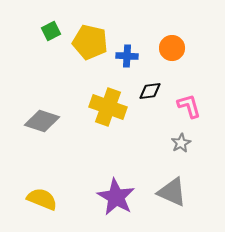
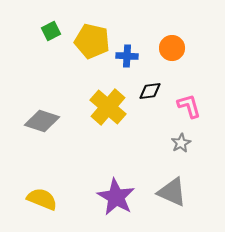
yellow pentagon: moved 2 px right, 1 px up
yellow cross: rotated 21 degrees clockwise
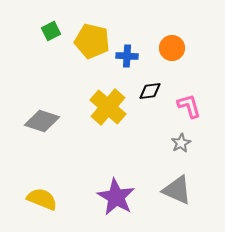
gray triangle: moved 5 px right, 2 px up
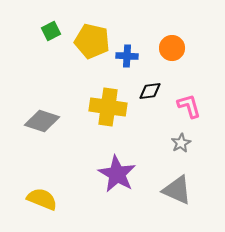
yellow cross: rotated 33 degrees counterclockwise
purple star: moved 1 px right, 23 px up
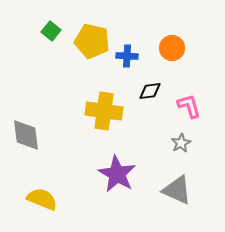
green square: rotated 24 degrees counterclockwise
yellow cross: moved 4 px left, 4 px down
gray diamond: moved 16 px left, 14 px down; rotated 64 degrees clockwise
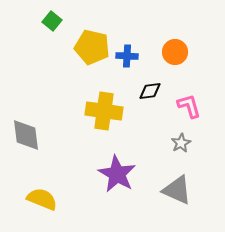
green square: moved 1 px right, 10 px up
yellow pentagon: moved 6 px down
orange circle: moved 3 px right, 4 px down
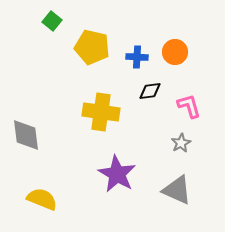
blue cross: moved 10 px right, 1 px down
yellow cross: moved 3 px left, 1 px down
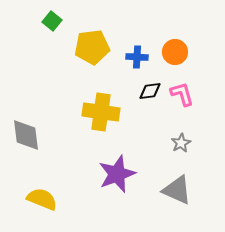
yellow pentagon: rotated 20 degrees counterclockwise
pink L-shape: moved 7 px left, 12 px up
purple star: rotated 21 degrees clockwise
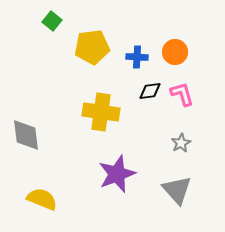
gray triangle: rotated 24 degrees clockwise
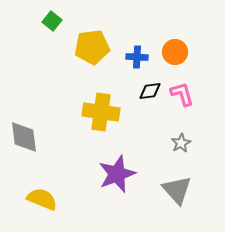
gray diamond: moved 2 px left, 2 px down
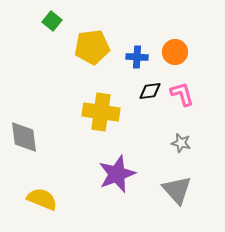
gray star: rotated 30 degrees counterclockwise
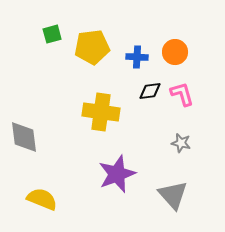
green square: moved 13 px down; rotated 36 degrees clockwise
gray triangle: moved 4 px left, 5 px down
